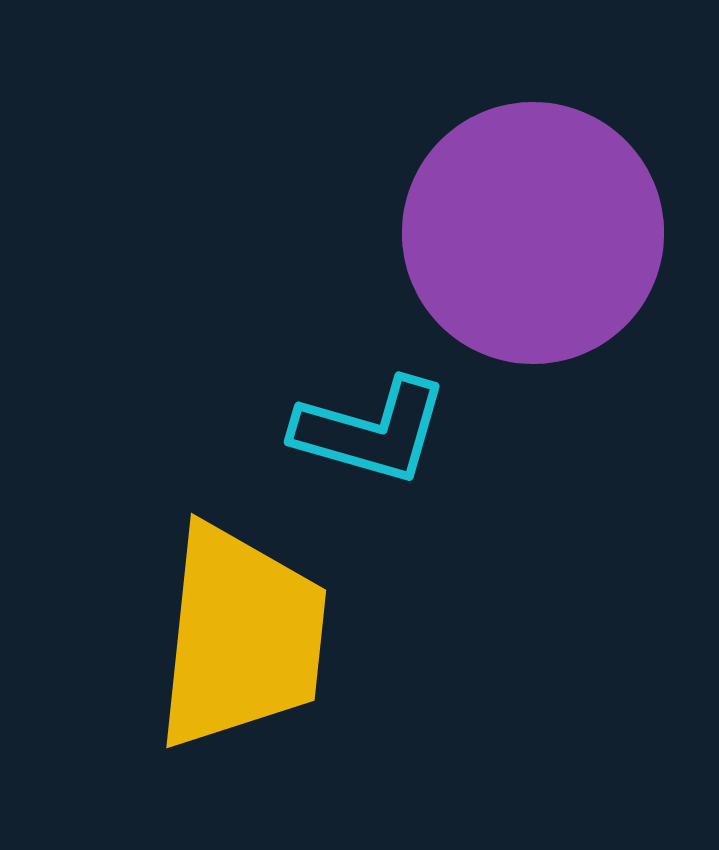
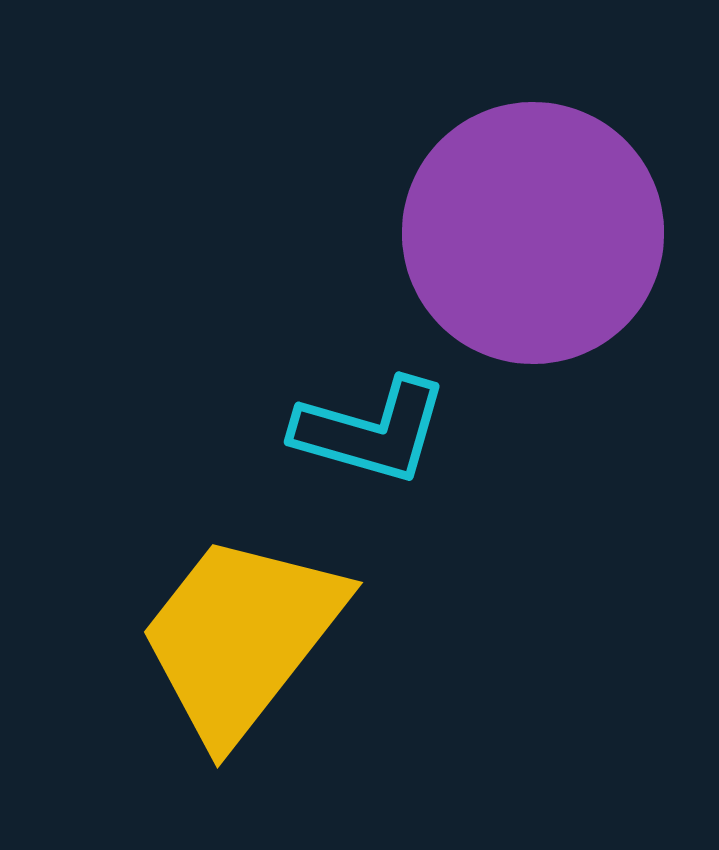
yellow trapezoid: rotated 148 degrees counterclockwise
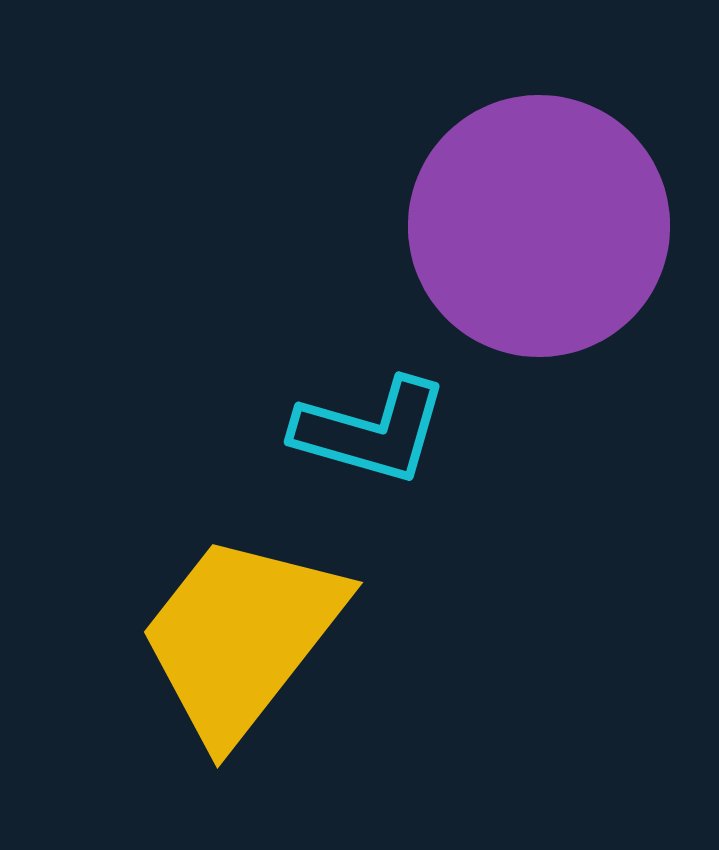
purple circle: moved 6 px right, 7 px up
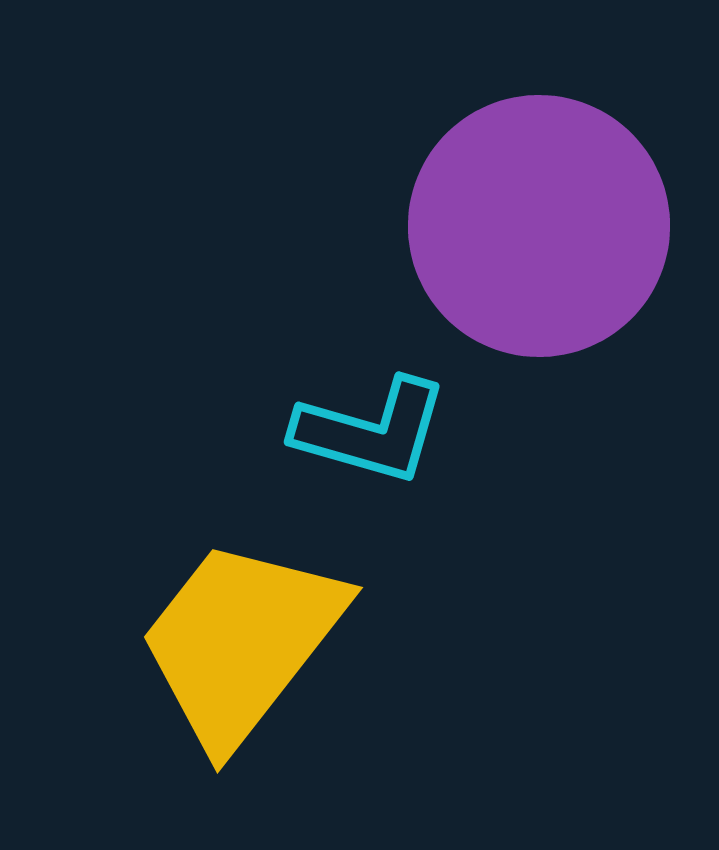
yellow trapezoid: moved 5 px down
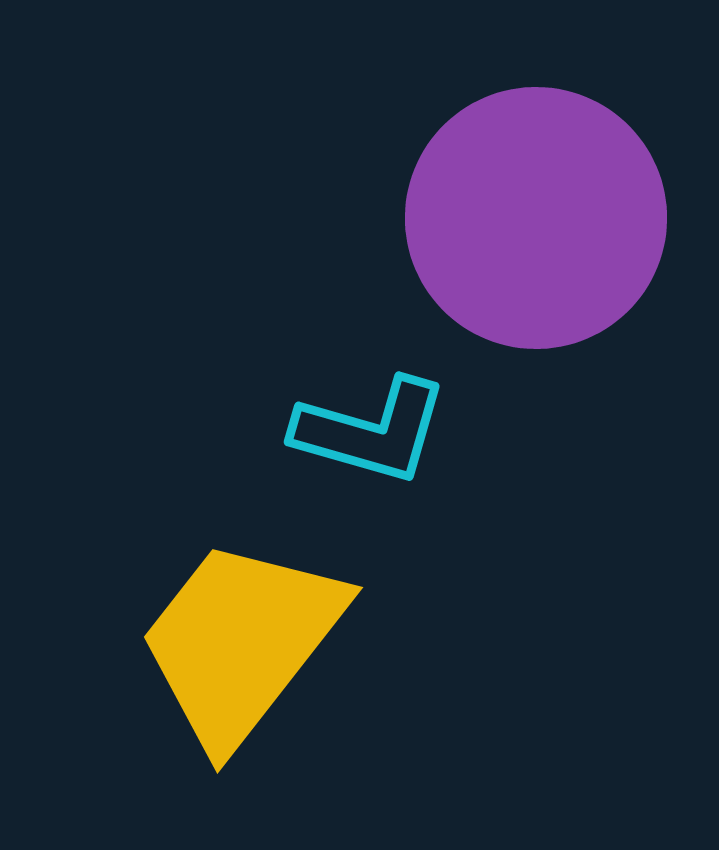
purple circle: moved 3 px left, 8 px up
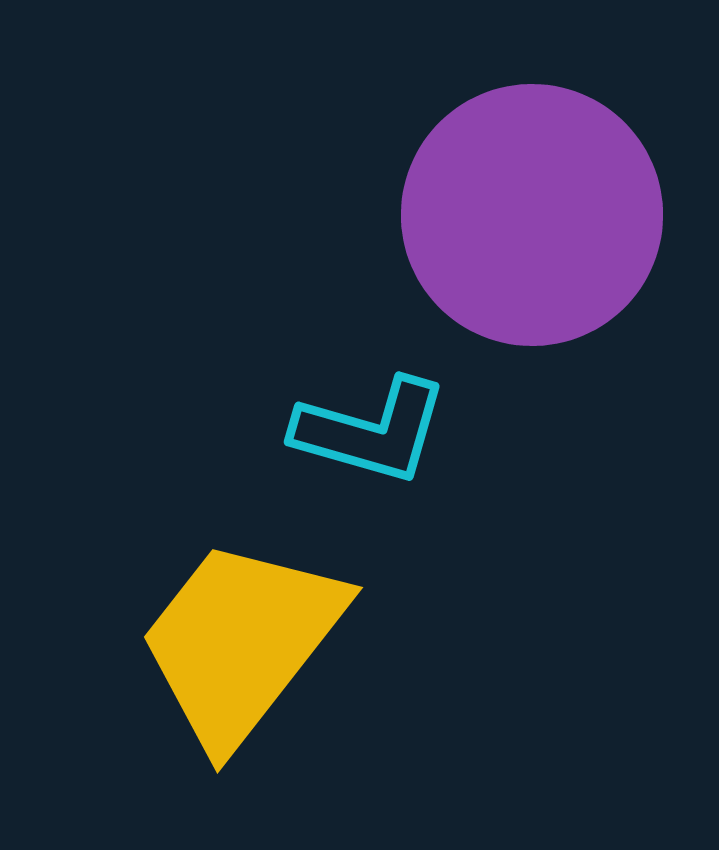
purple circle: moved 4 px left, 3 px up
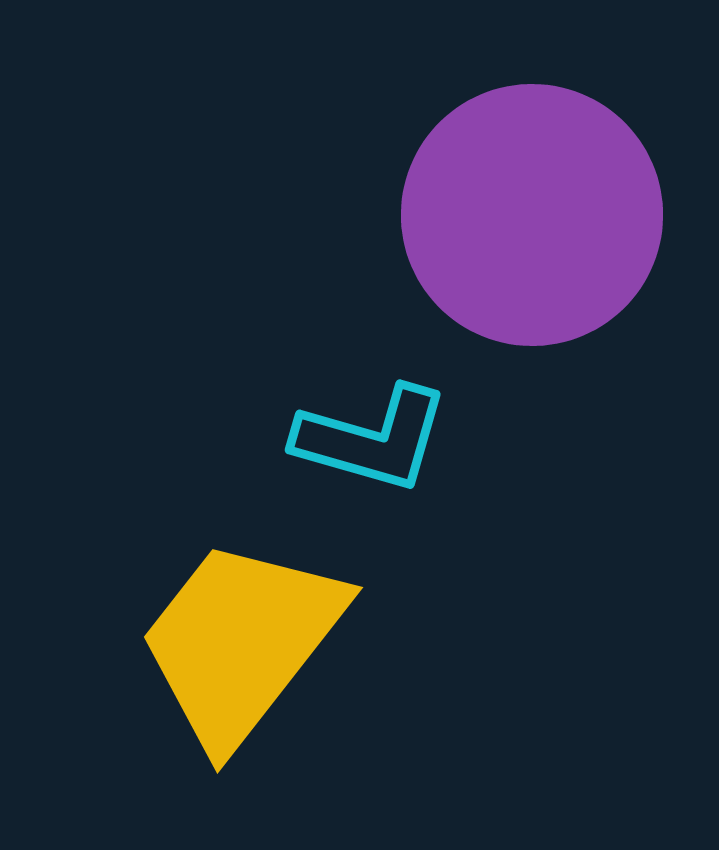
cyan L-shape: moved 1 px right, 8 px down
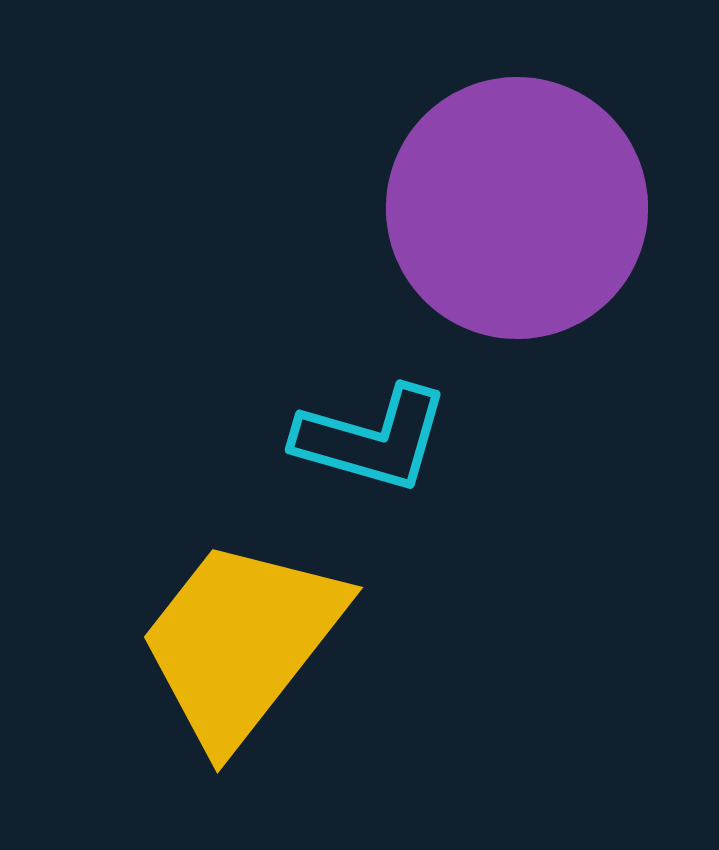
purple circle: moved 15 px left, 7 px up
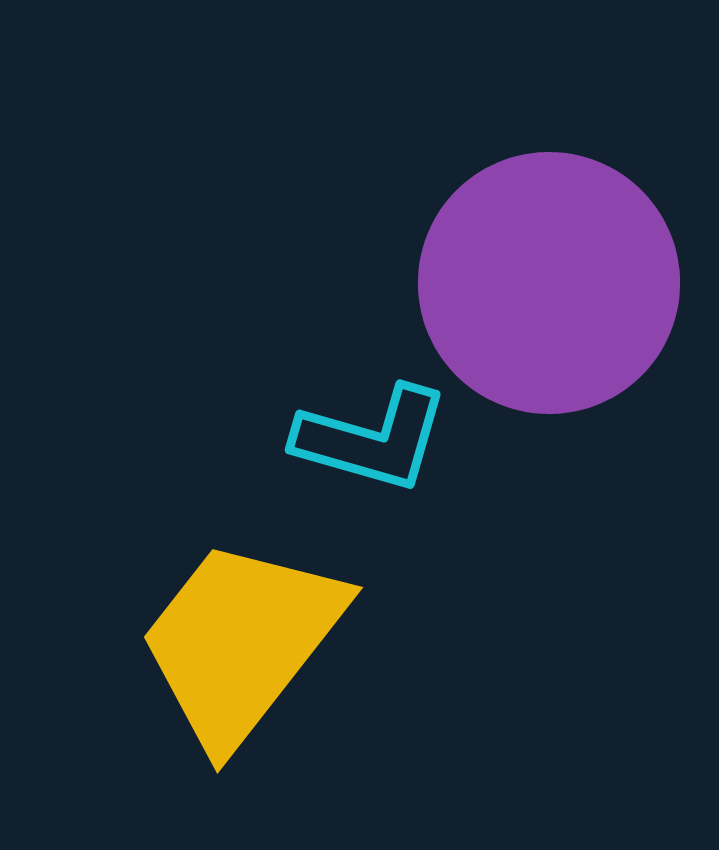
purple circle: moved 32 px right, 75 px down
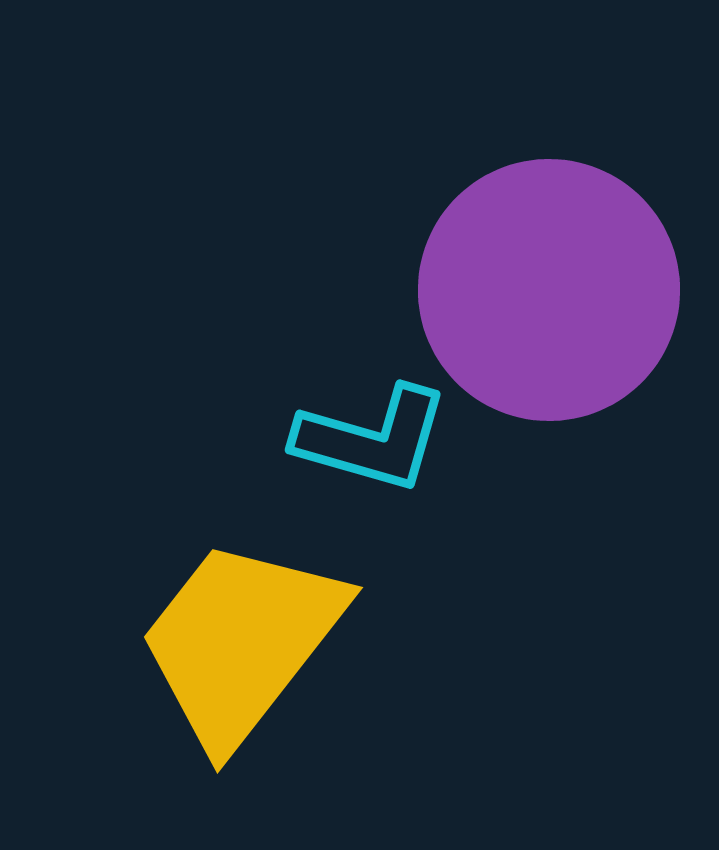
purple circle: moved 7 px down
